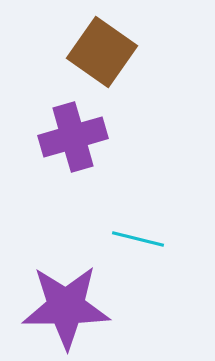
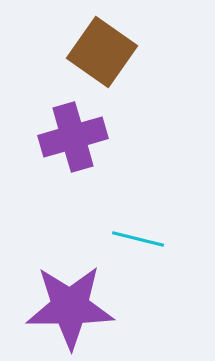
purple star: moved 4 px right
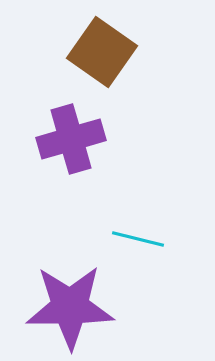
purple cross: moved 2 px left, 2 px down
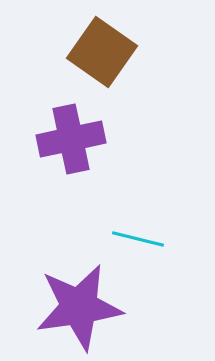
purple cross: rotated 4 degrees clockwise
purple star: moved 9 px right; rotated 8 degrees counterclockwise
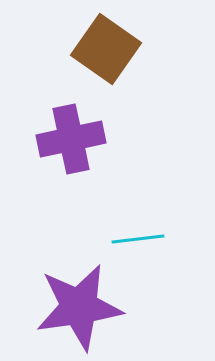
brown square: moved 4 px right, 3 px up
cyan line: rotated 21 degrees counterclockwise
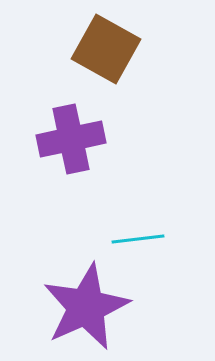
brown square: rotated 6 degrees counterclockwise
purple star: moved 7 px right; rotated 16 degrees counterclockwise
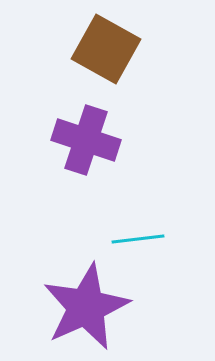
purple cross: moved 15 px right, 1 px down; rotated 30 degrees clockwise
